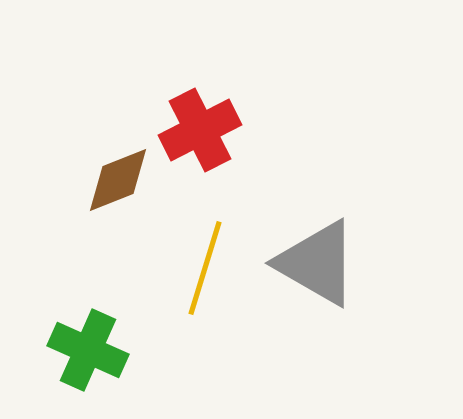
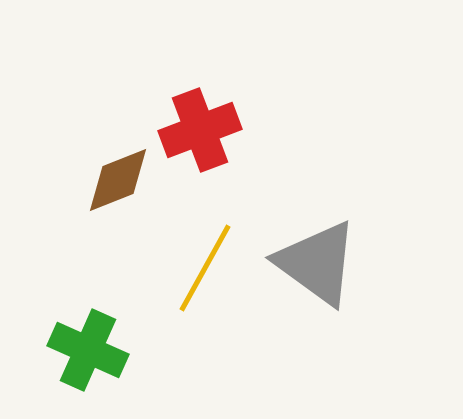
red cross: rotated 6 degrees clockwise
gray triangle: rotated 6 degrees clockwise
yellow line: rotated 12 degrees clockwise
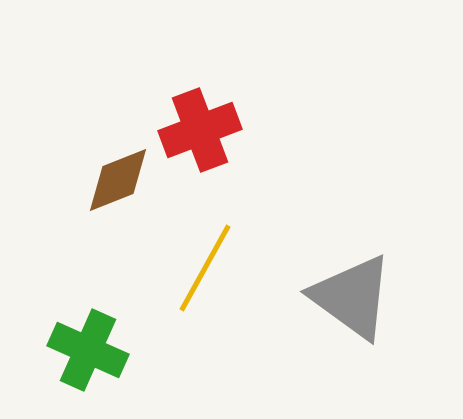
gray triangle: moved 35 px right, 34 px down
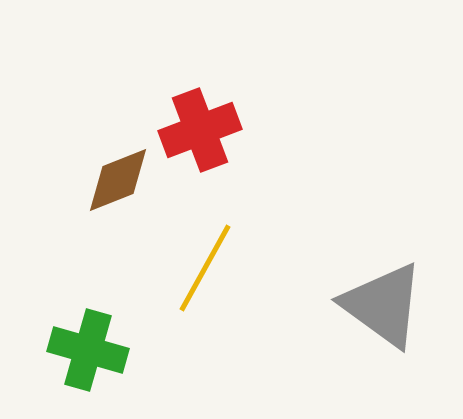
gray triangle: moved 31 px right, 8 px down
green cross: rotated 8 degrees counterclockwise
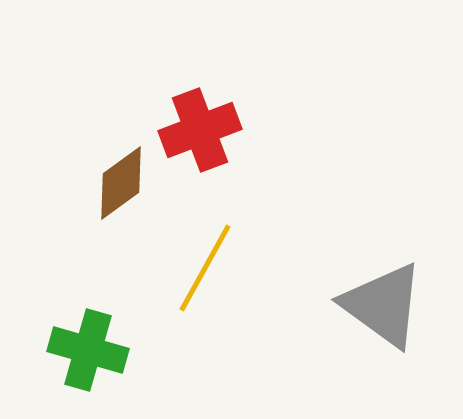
brown diamond: moved 3 px right, 3 px down; rotated 14 degrees counterclockwise
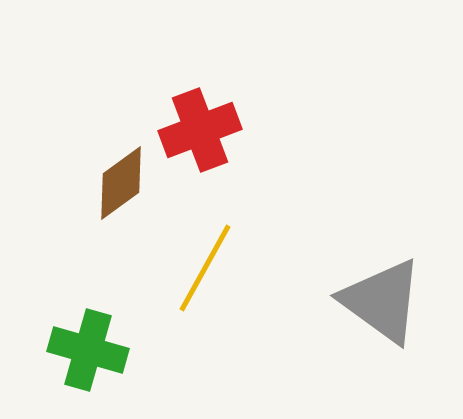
gray triangle: moved 1 px left, 4 px up
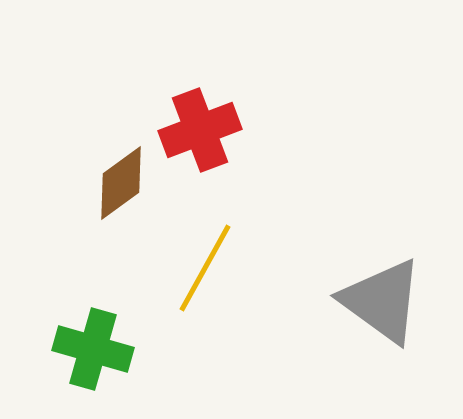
green cross: moved 5 px right, 1 px up
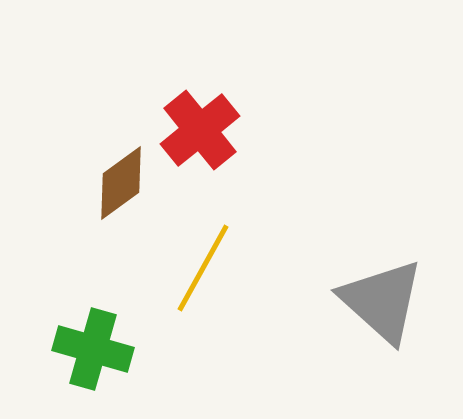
red cross: rotated 18 degrees counterclockwise
yellow line: moved 2 px left
gray triangle: rotated 6 degrees clockwise
